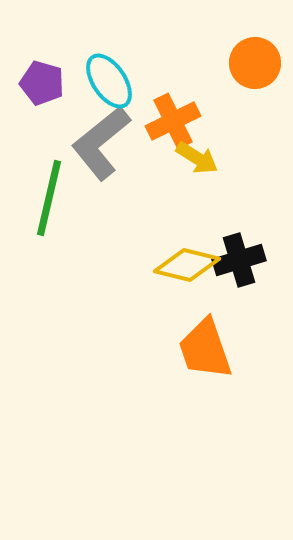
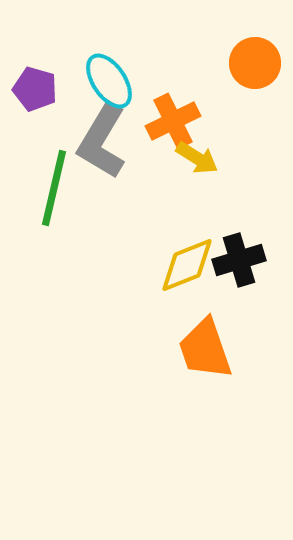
purple pentagon: moved 7 px left, 6 px down
gray L-shape: moved 1 px right, 2 px up; rotated 20 degrees counterclockwise
green line: moved 5 px right, 10 px up
yellow diamond: rotated 36 degrees counterclockwise
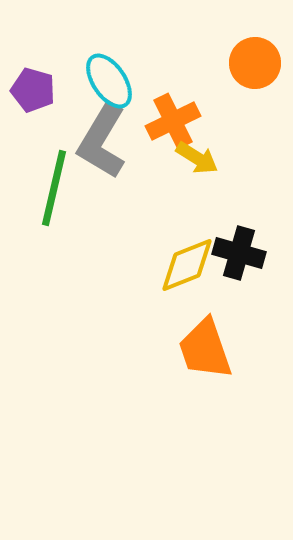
purple pentagon: moved 2 px left, 1 px down
black cross: moved 7 px up; rotated 33 degrees clockwise
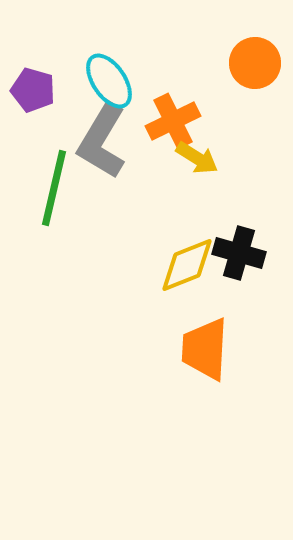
orange trapezoid: rotated 22 degrees clockwise
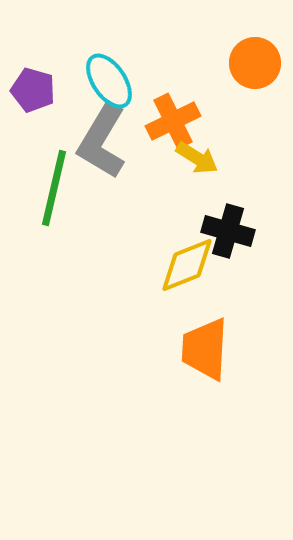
black cross: moved 11 px left, 22 px up
